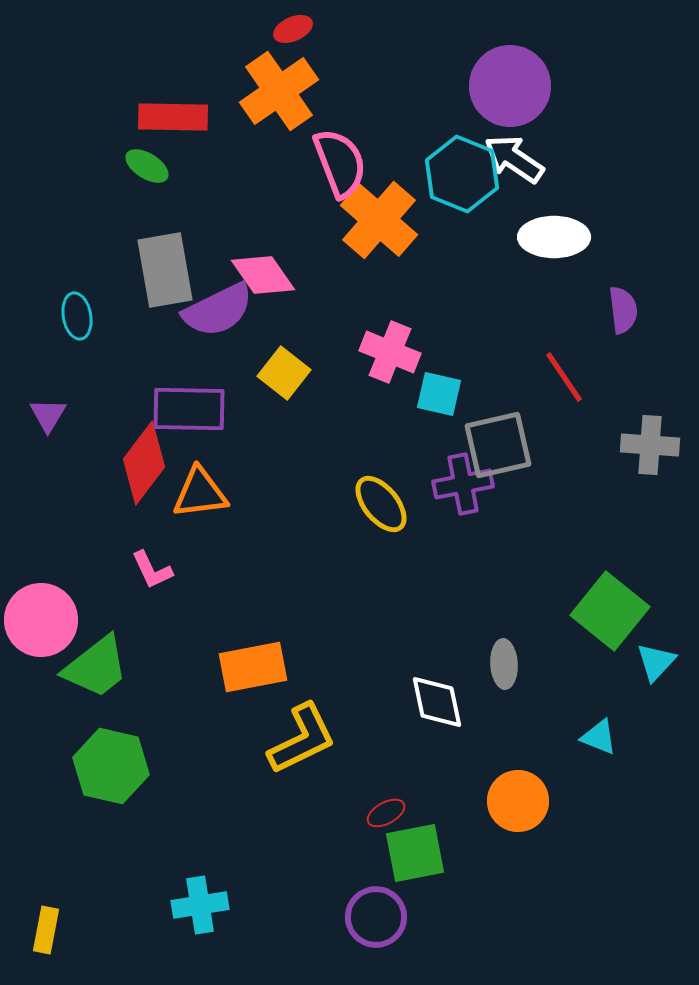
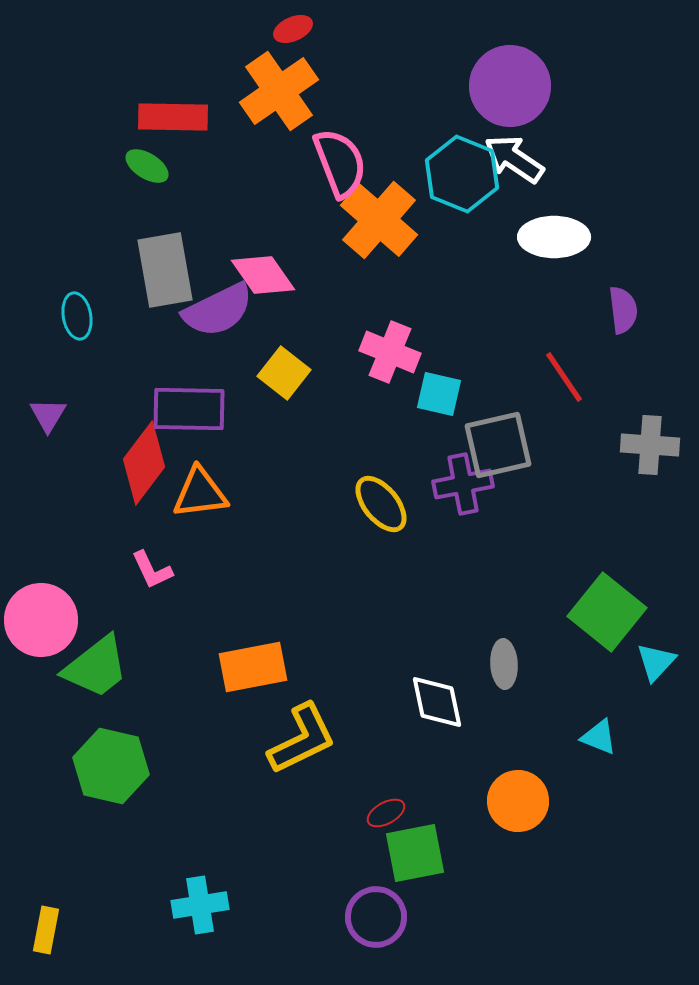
green square at (610, 611): moved 3 px left, 1 px down
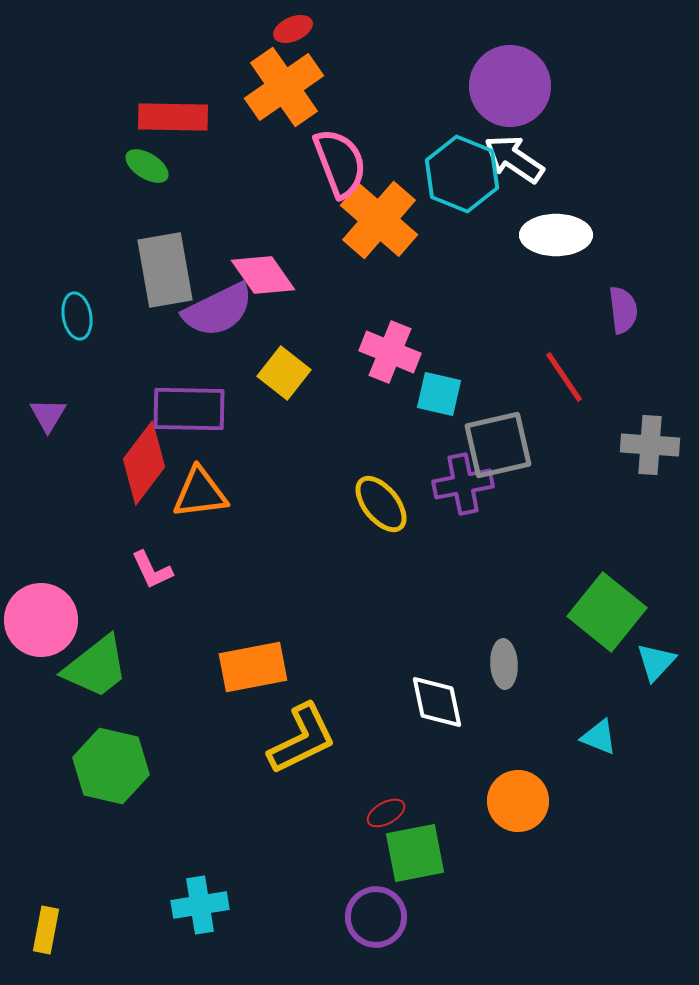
orange cross at (279, 91): moved 5 px right, 4 px up
white ellipse at (554, 237): moved 2 px right, 2 px up
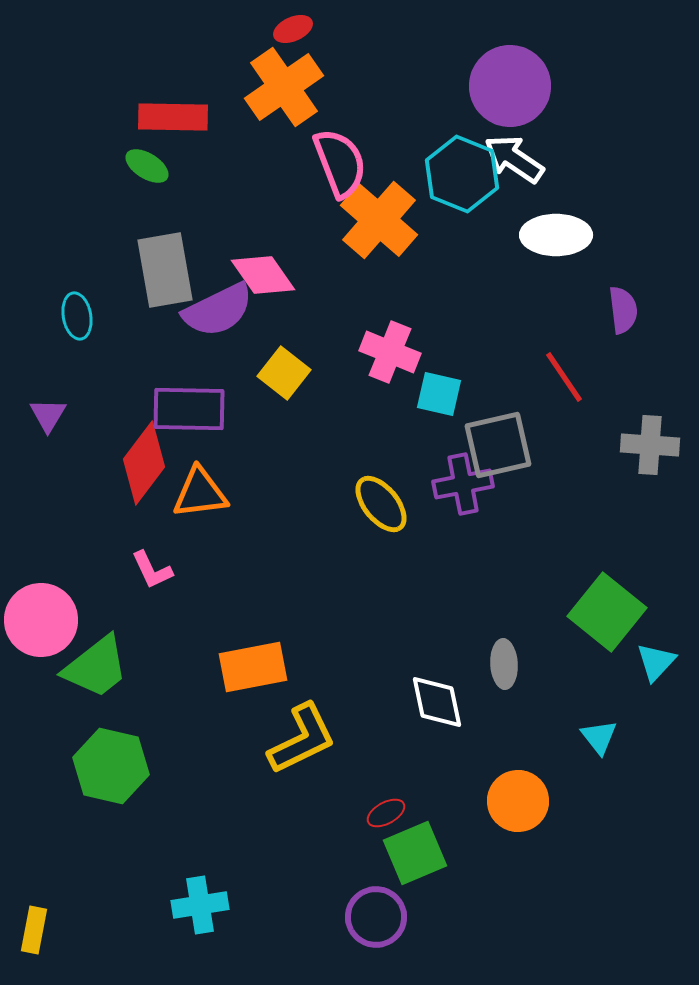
cyan triangle at (599, 737): rotated 30 degrees clockwise
green square at (415, 853): rotated 12 degrees counterclockwise
yellow rectangle at (46, 930): moved 12 px left
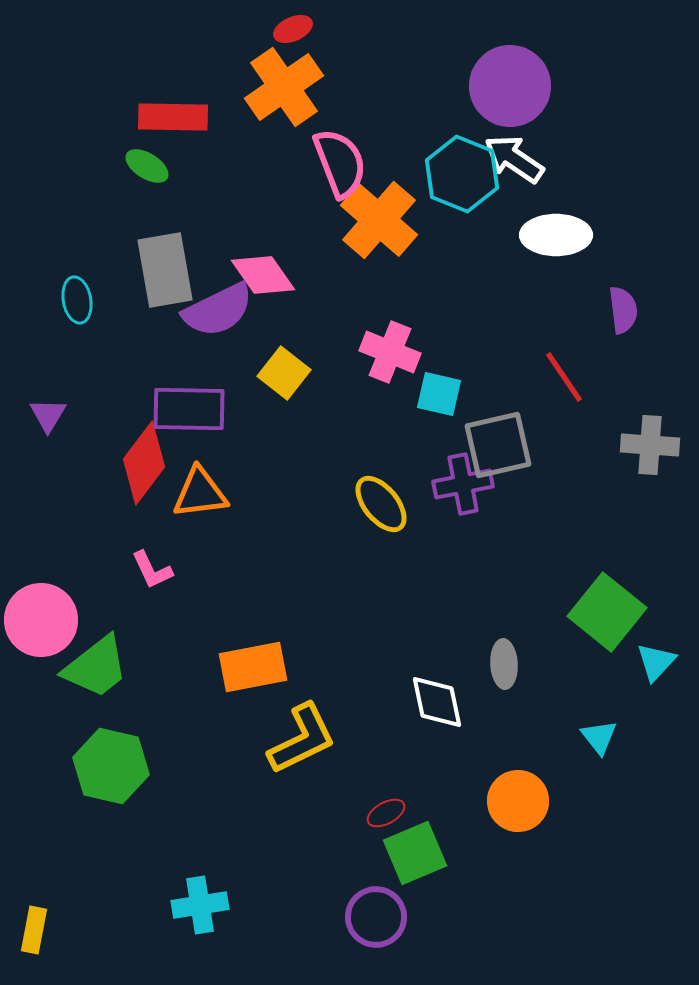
cyan ellipse at (77, 316): moved 16 px up
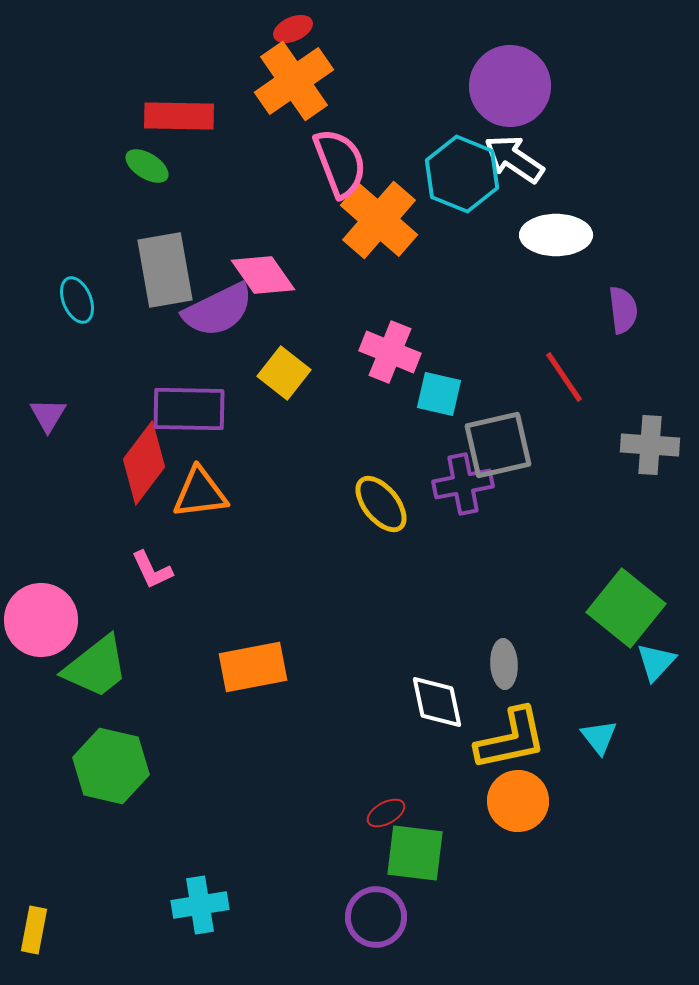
orange cross at (284, 87): moved 10 px right, 6 px up
red rectangle at (173, 117): moved 6 px right, 1 px up
cyan ellipse at (77, 300): rotated 12 degrees counterclockwise
green square at (607, 612): moved 19 px right, 4 px up
yellow L-shape at (302, 739): moved 209 px right; rotated 14 degrees clockwise
green square at (415, 853): rotated 30 degrees clockwise
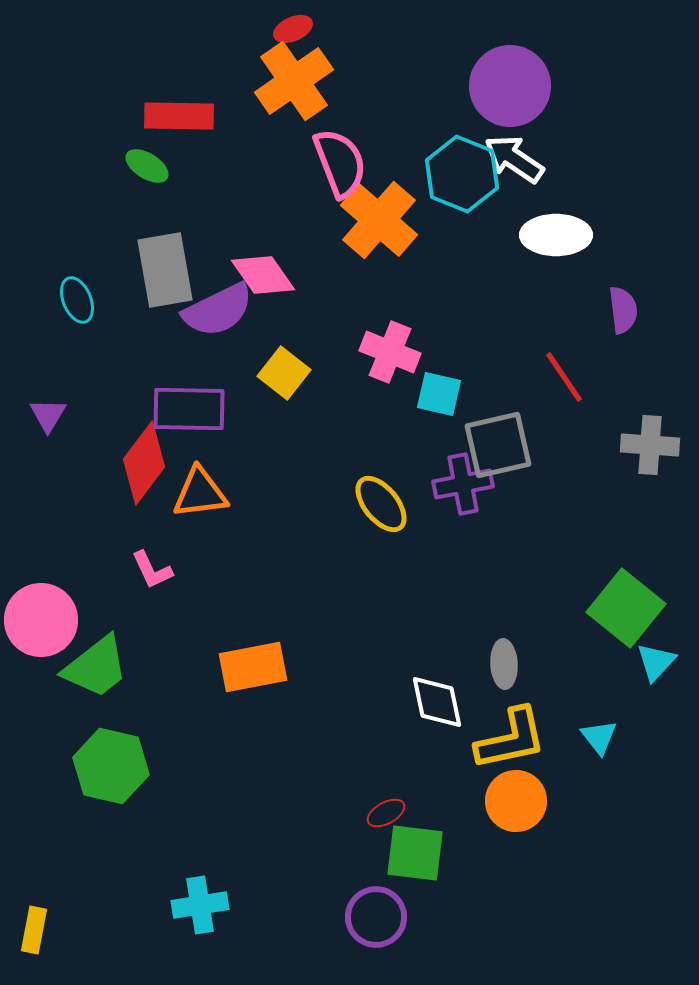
orange circle at (518, 801): moved 2 px left
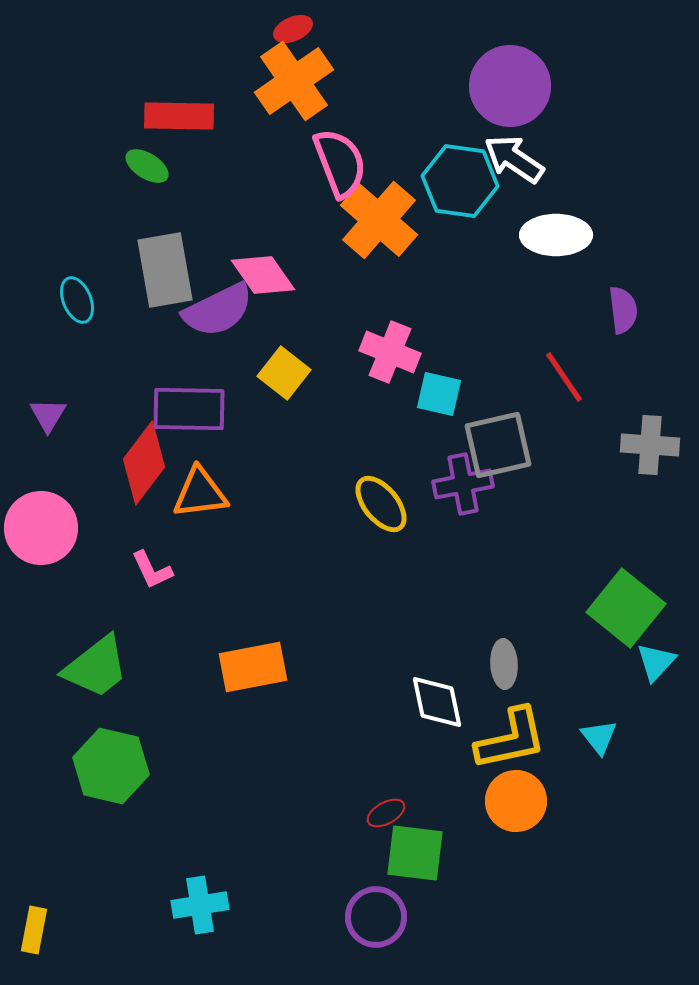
cyan hexagon at (462, 174): moved 2 px left, 7 px down; rotated 14 degrees counterclockwise
pink circle at (41, 620): moved 92 px up
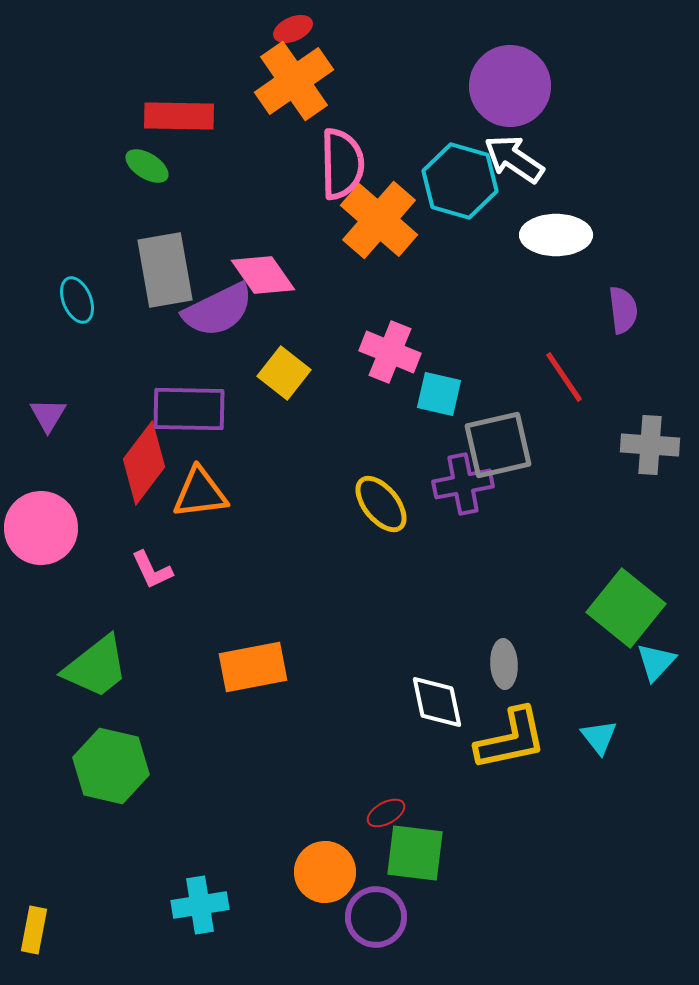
pink semicircle at (340, 163): moved 2 px right, 1 px down; rotated 20 degrees clockwise
cyan hexagon at (460, 181): rotated 8 degrees clockwise
orange circle at (516, 801): moved 191 px left, 71 px down
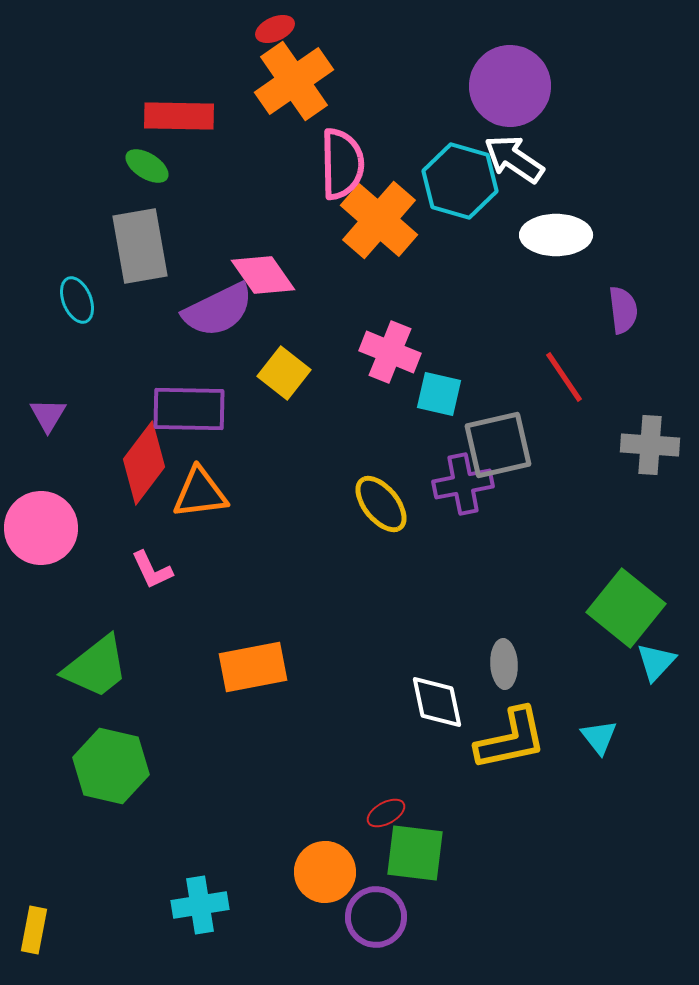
red ellipse at (293, 29): moved 18 px left
gray rectangle at (165, 270): moved 25 px left, 24 px up
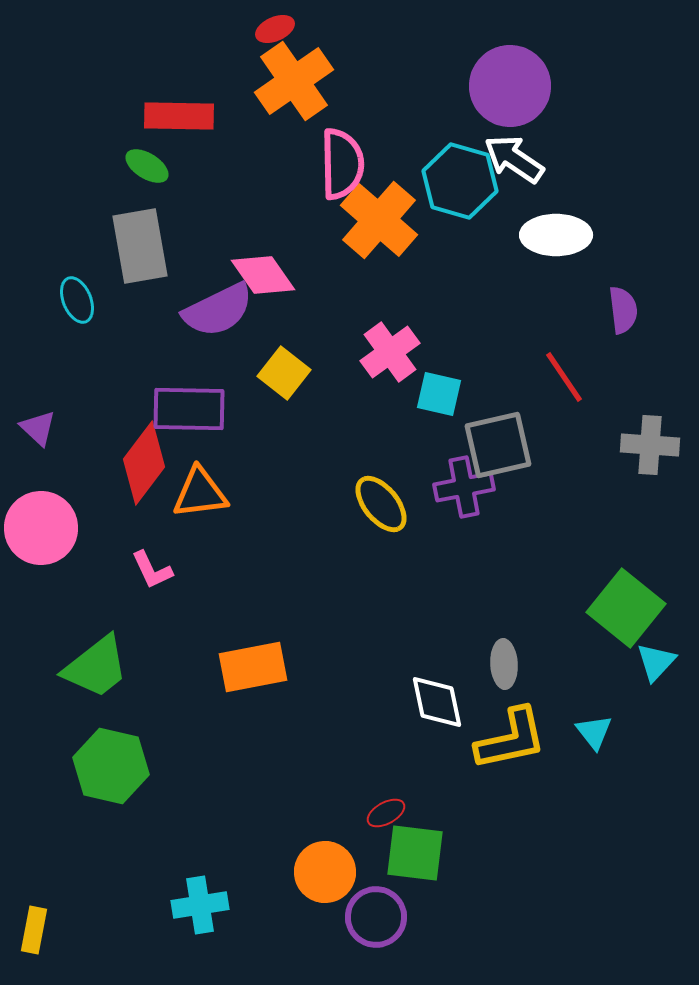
pink cross at (390, 352): rotated 32 degrees clockwise
purple triangle at (48, 415): moved 10 px left, 13 px down; rotated 18 degrees counterclockwise
purple cross at (463, 484): moved 1 px right, 3 px down
cyan triangle at (599, 737): moved 5 px left, 5 px up
